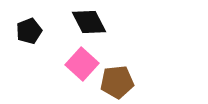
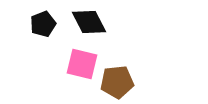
black pentagon: moved 14 px right, 7 px up
pink square: rotated 28 degrees counterclockwise
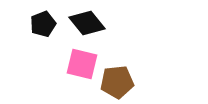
black diamond: moved 2 px left, 1 px down; rotated 12 degrees counterclockwise
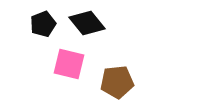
pink square: moved 13 px left
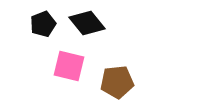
pink square: moved 2 px down
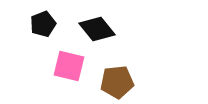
black diamond: moved 10 px right, 6 px down
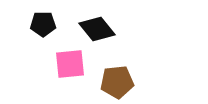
black pentagon: rotated 20 degrees clockwise
pink square: moved 1 px right, 2 px up; rotated 20 degrees counterclockwise
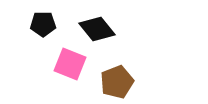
pink square: rotated 28 degrees clockwise
brown pentagon: rotated 16 degrees counterclockwise
